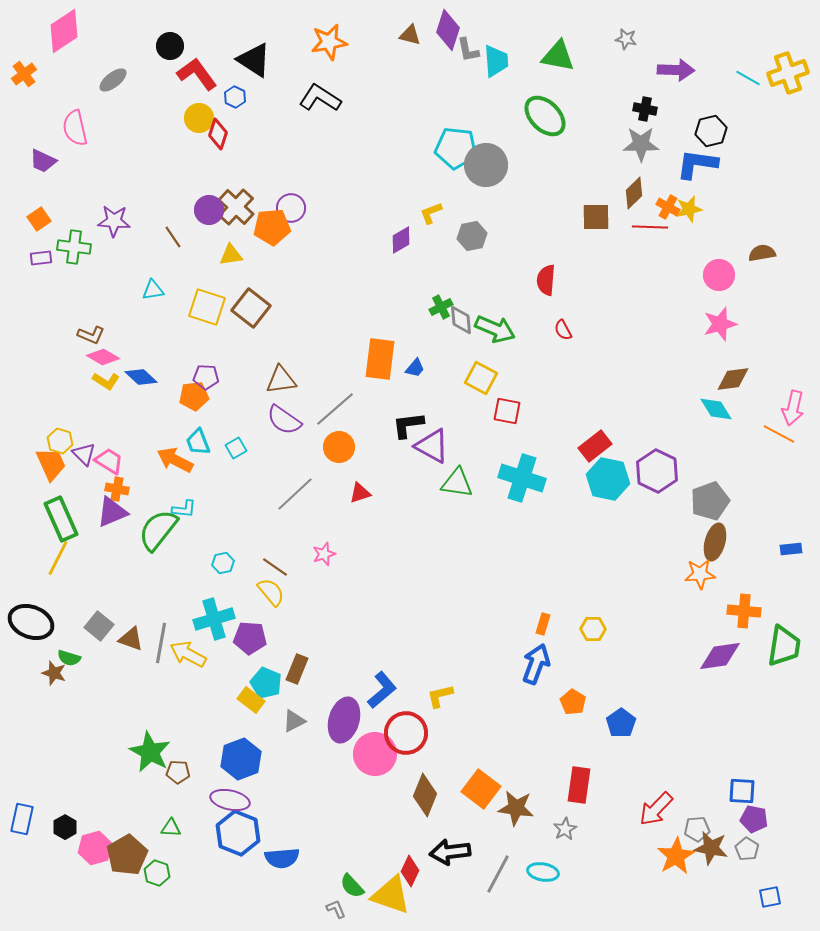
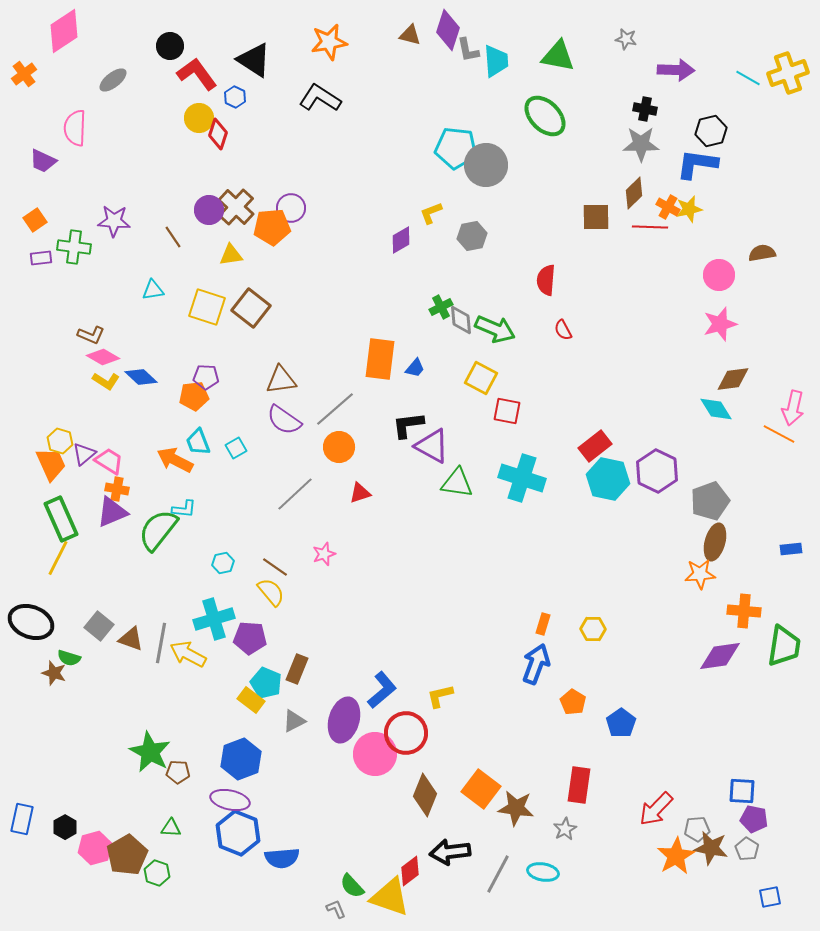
pink semicircle at (75, 128): rotated 15 degrees clockwise
orange square at (39, 219): moved 4 px left, 1 px down
purple triangle at (84, 454): rotated 35 degrees clockwise
red diamond at (410, 871): rotated 28 degrees clockwise
yellow triangle at (391, 895): moved 1 px left, 2 px down
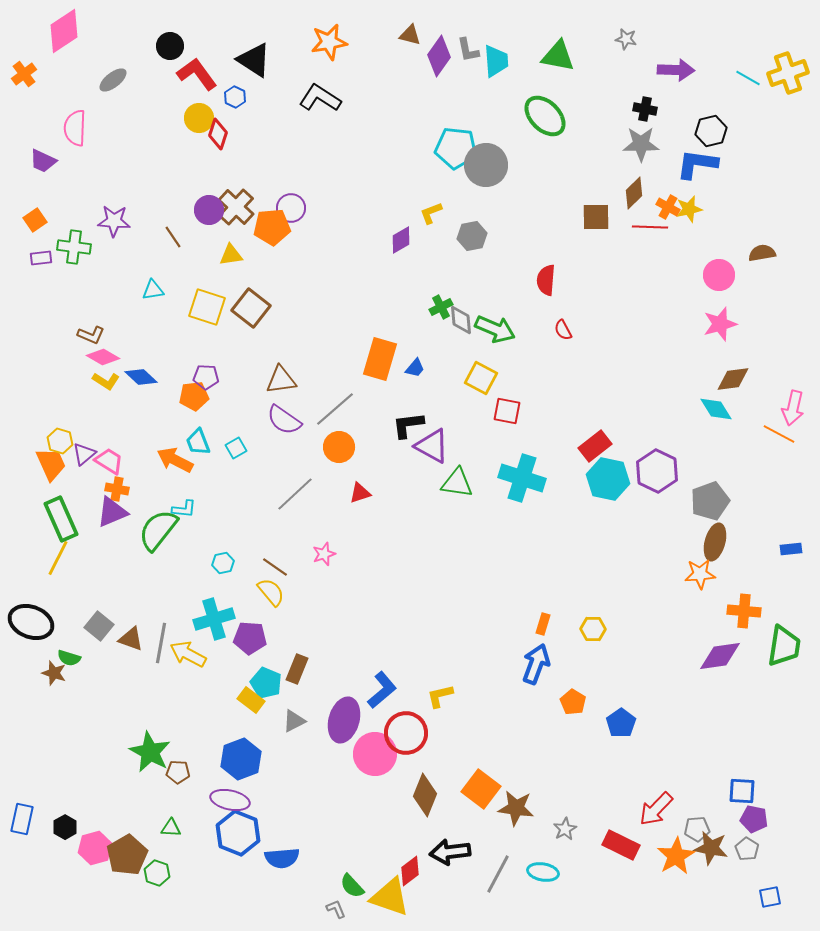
purple diamond at (448, 30): moved 9 px left, 26 px down; rotated 18 degrees clockwise
orange rectangle at (380, 359): rotated 9 degrees clockwise
red rectangle at (579, 785): moved 42 px right, 60 px down; rotated 72 degrees counterclockwise
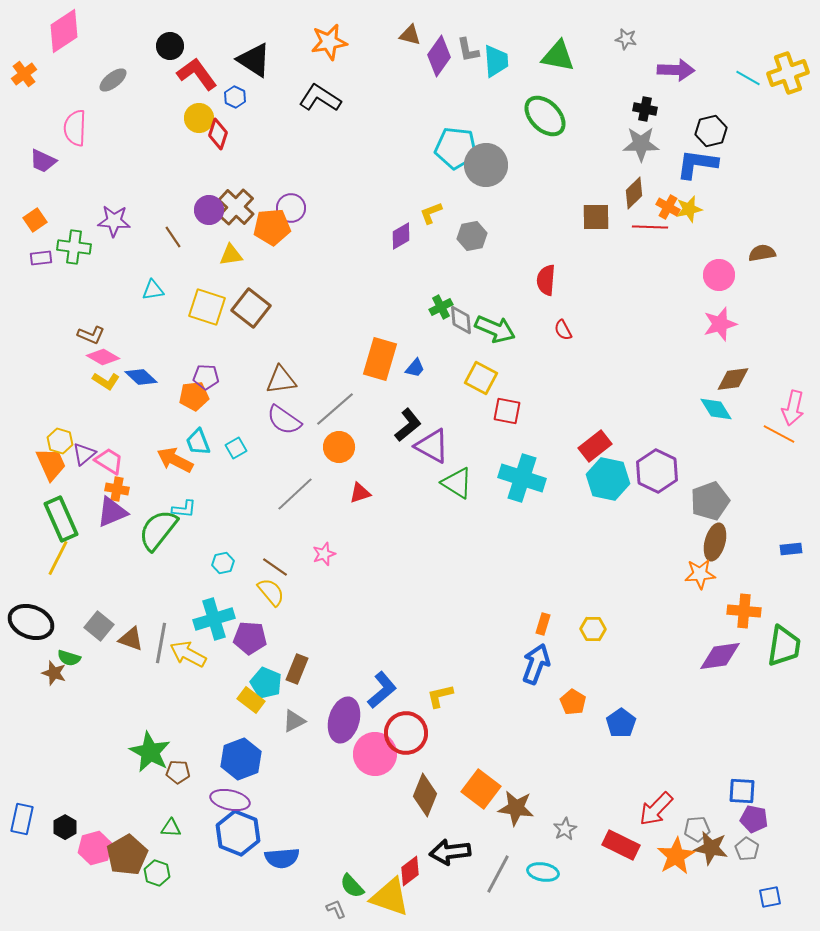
purple diamond at (401, 240): moved 4 px up
black L-shape at (408, 425): rotated 148 degrees clockwise
green triangle at (457, 483): rotated 24 degrees clockwise
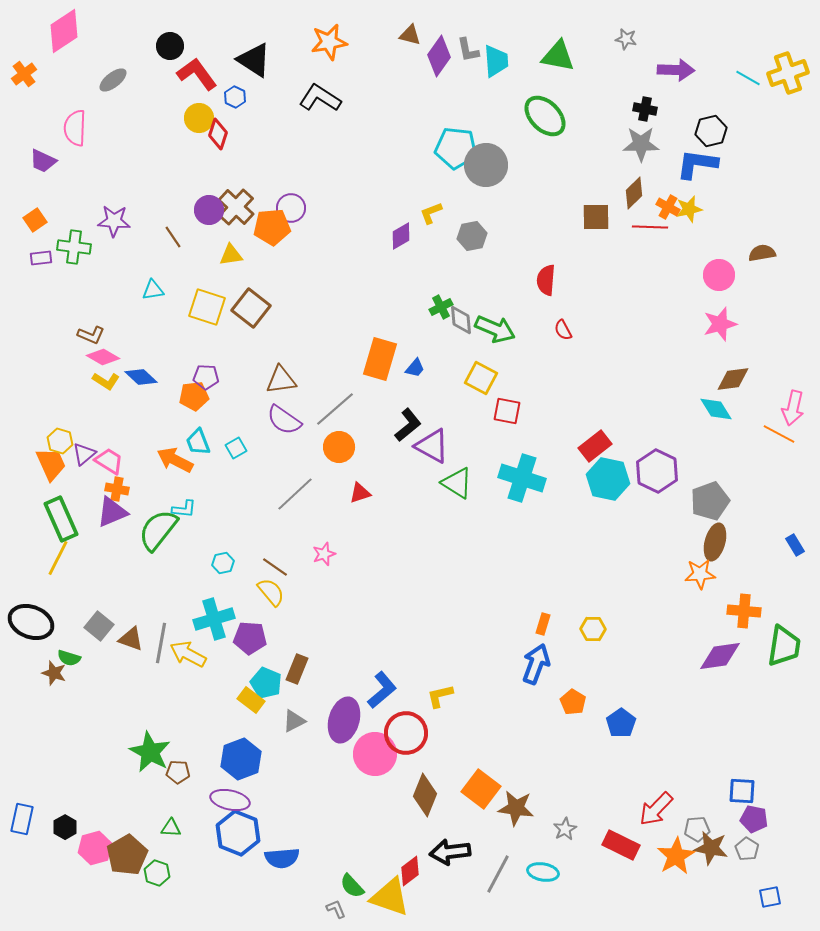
blue rectangle at (791, 549): moved 4 px right, 4 px up; rotated 65 degrees clockwise
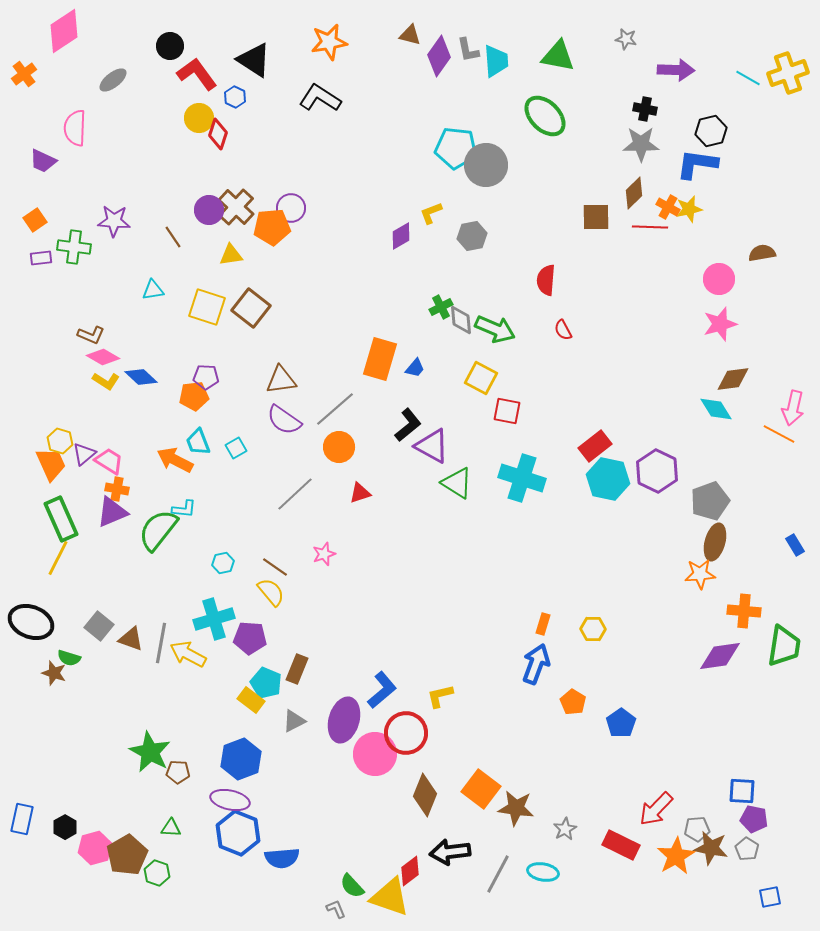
pink circle at (719, 275): moved 4 px down
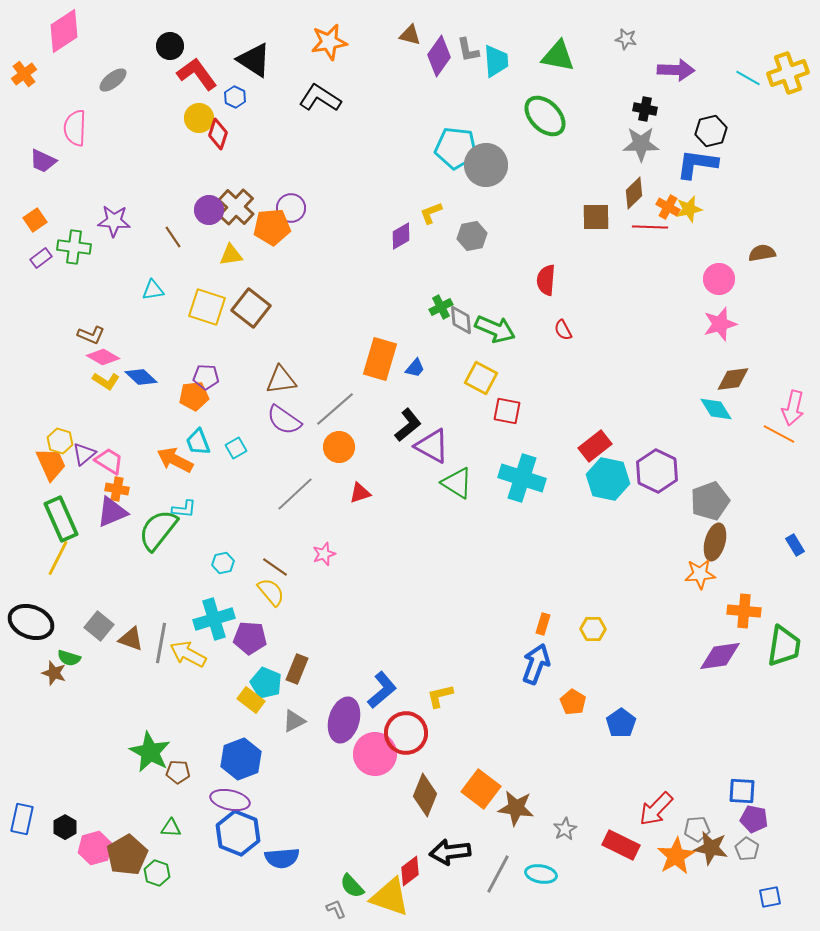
purple rectangle at (41, 258): rotated 30 degrees counterclockwise
cyan ellipse at (543, 872): moved 2 px left, 2 px down
